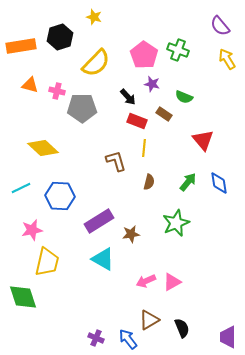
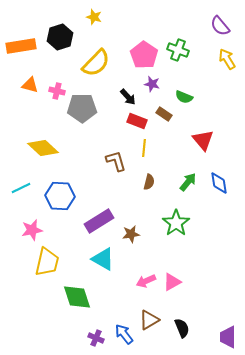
green star: rotated 12 degrees counterclockwise
green diamond: moved 54 px right
blue arrow: moved 4 px left, 5 px up
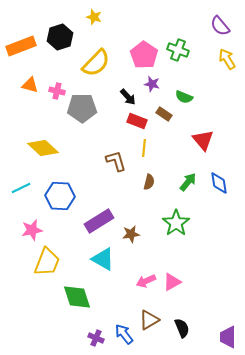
orange rectangle: rotated 12 degrees counterclockwise
yellow trapezoid: rotated 8 degrees clockwise
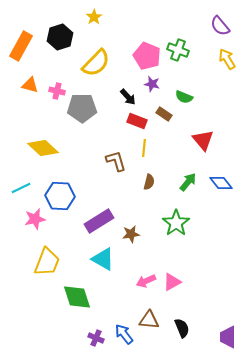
yellow star: rotated 21 degrees clockwise
orange rectangle: rotated 40 degrees counterclockwise
pink pentagon: moved 3 px right, 1 px down; rotated 12 degrees counterclockwise
blue diamond: moved 2 px right; rotated 30 degrees counterclockwise
pink star: moved 3 px right, 11 px up
brown triangle: rotated 35 degrees clockwise
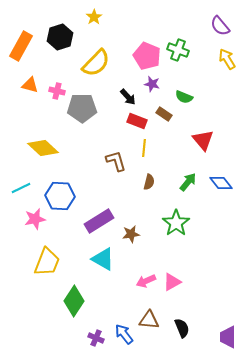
green diamond: moved 3 px left, 4 px down; rotated 52 degrees clockwise
